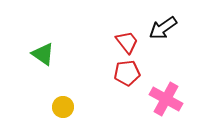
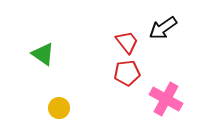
yellow circle: moved 4 px left, 1 px down
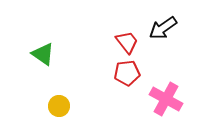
yellow circle: moved 2 px up
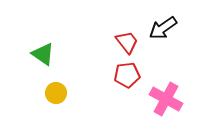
red pentagon: moved 2 px down
yellow circle: moved 3 px left, 13 px up
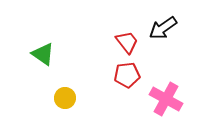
yellow circle: moved 9 px right, 5 px down
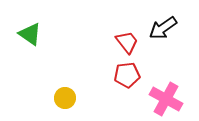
green triangle: moved 13 px left, 20 px up
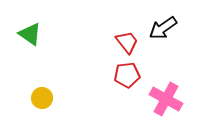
yellow circle: moved 23 px left
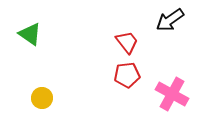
black arrow: moved 7 px right, 8 px up
pink cross: moved 6 px right, 5 px up
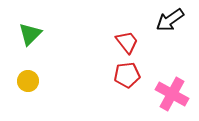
green triangle: rotated 40 degrees clockwise
yellow circle: moved 14 px left, 17 px up
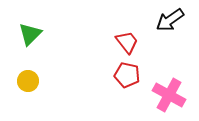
red pentagon: rotated 20 degrees clockwise
pink cross: moved 3 px left, 1 px down
